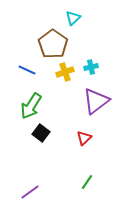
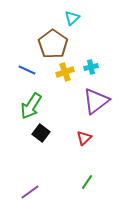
cyan triangle: moved 1 px left
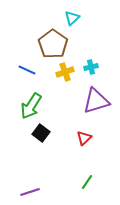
purple triangle: rotated 20 degrees clockwise
purple line: rotated 18 degrees clockwise
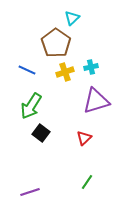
brown pentagon: moved 3 px right, 1 px up
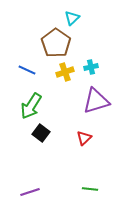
green line: moved 3 px right, 7 px down; rotated 63 degrees clockwise
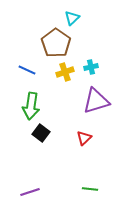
green arrow: rotated 24 degrees counterclockwise
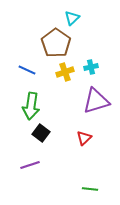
purple line: moved 27 px up
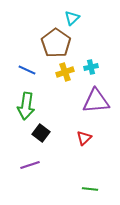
purple triangle: rotated 12 degrees clockwise
green arrow: moved 5 px left
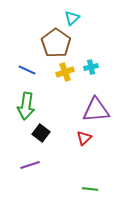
purple triangle: moved 9 px down
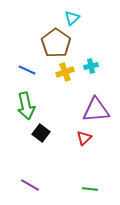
cyan cross: moved 1 px up
green arrow: rotated 20 degrees counterclockwise
purple line: moved 20 px down; rotated 48 degrees clockwise
